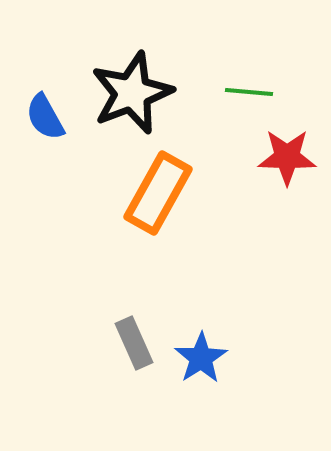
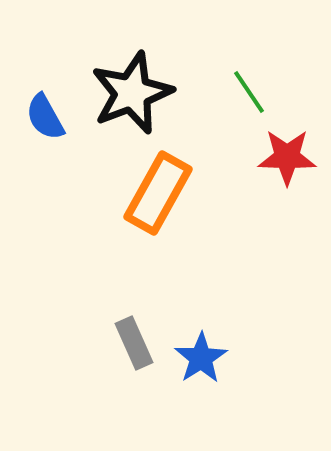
green line: rotated 51 degrees clockwise
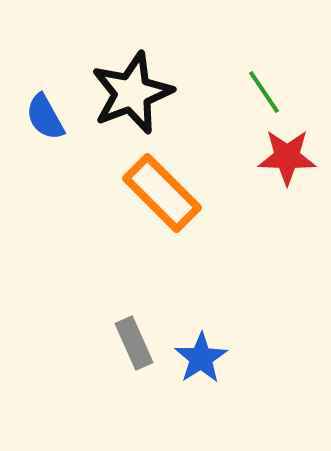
green line: moved 15 px right
orange rectangle: moved 4 px right; rotated 74 degrees counterclockwise
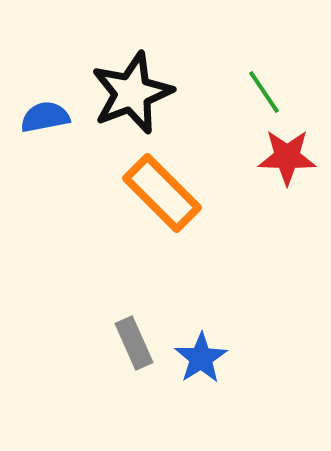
blue semicircle: rotated 108 degrees clockwise
